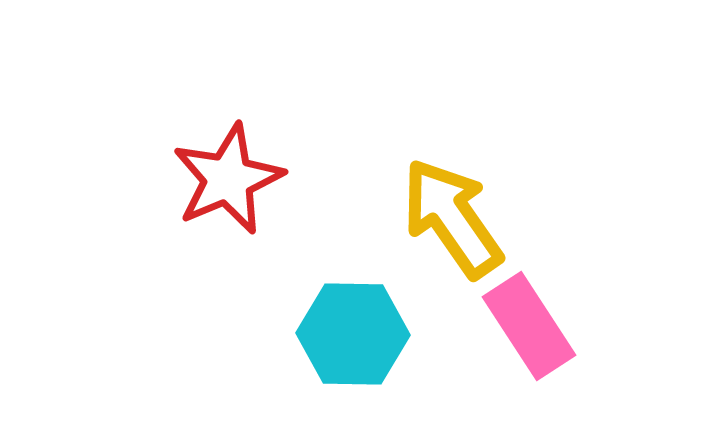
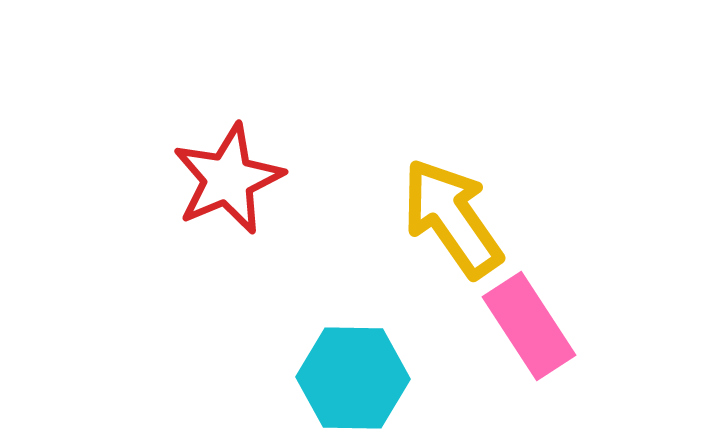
cyan hexagon: moved 44 px down
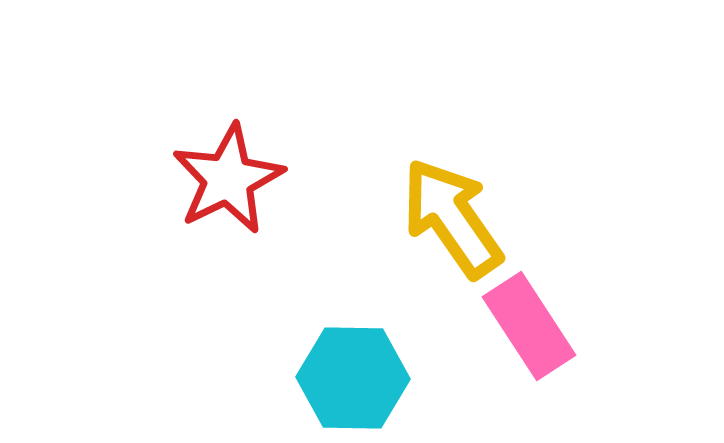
red star: rotated 3 degrees counterclockwise
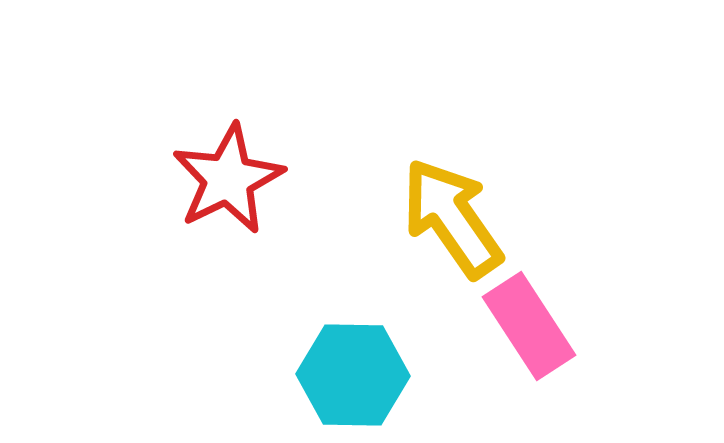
cyan hexagon: moved 3 px up
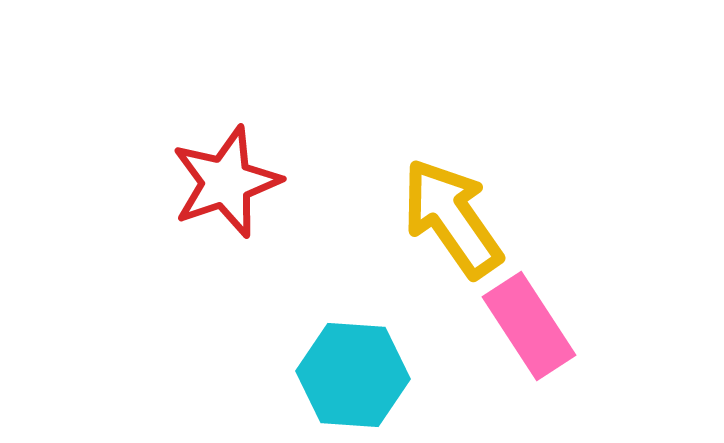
red star: moved 2 px left, 3 px down; rotated 7 degrees clockwise
cyan hexagon: rotated 3 degrees clockwise
